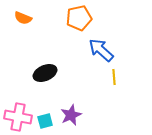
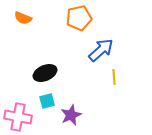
blue arrow: rotated 96 degrees clockwise
cyan square: moved 2 px right, 20 px up
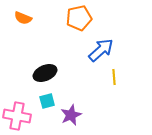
pink cross: moved 1 px left, 1 px up
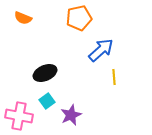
cyan square: rotated 21 degrees counterclockwise
pink cross: moved 2 px right
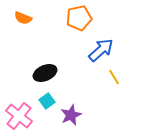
yellow line: rotated 28 degrees counterclockwise
pink cross: rotated 28 degrees clockwise
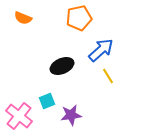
black ellipse: moved 17 px right, 7 px up
yellow line: moved 6 px left, 1 px up
cyan square: rotated 14 degrees clockwise
purple star: rotated 15 degrees clockwise
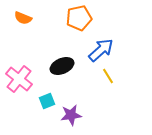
pink cross: moved 37 px up
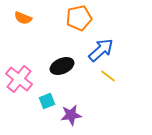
yellow line: rotated 21 degrees counterclockwise
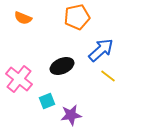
orange pentagon: moved 2 px left, 1 px up
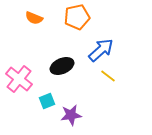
orange semicircle: moved 11 px right
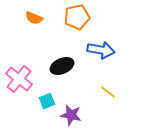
blue arrow: rotated 52 degrees clockwise
yellow line: moved 16 px down
purple star: rotated 20 degrees clockwise
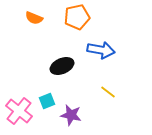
pink cross: moved 32 px down
